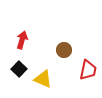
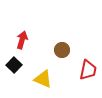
brown circle: moved 2 px left
black square: moved 5 px left, 4 px up
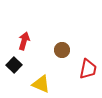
red arrow: moved 2 px right, 1 px down
red trapezoid: moved 1 px up
yellow triangle: moved 2 px left, 5 px down
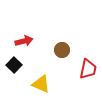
red arrow: rotated 60 degrees clockwise
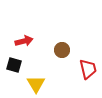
black square: rotated 28 degrees counterclockwise
red trapezoid: rotated 25 degrees counterclockwise
yellow triangle: moved 5 px left; rotated 36 degrees clockwise
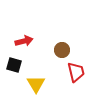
red trapezoid: moved 12 px left, 3 px down
